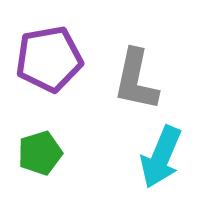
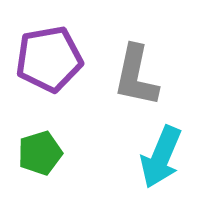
gray L-shape: moved 4 px up
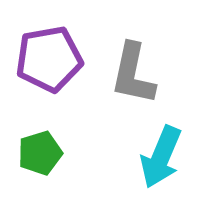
gray L-shape: moved 3 px left, 2 px up
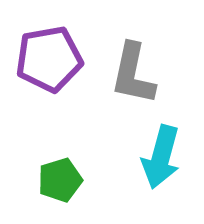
green pentagon: moved 20 px right, 27 px down
cyan arrow: rotated 8 degrees counterclockwise
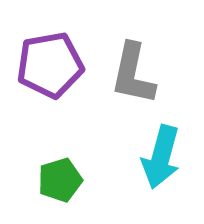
purple pentagon: moved 1 px right, 6 px down
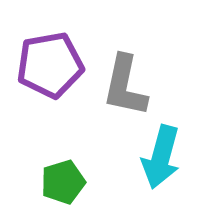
gray L-shape: moved 8 px left, 12 px down
green pentagon: moved 3 px right, 2 px down
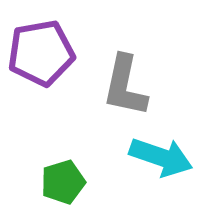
purple pentagon: moved 9 px left, 12 px up
cyan arrow: rotated 86 degrees counterclockwise
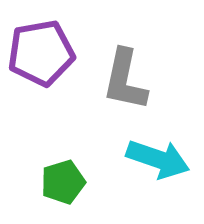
gray L-shape: moved 6 px up
cyan arrow: moved 3 px left, 2 px down
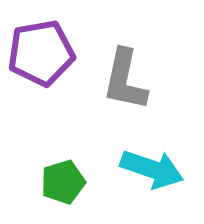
cyan arrow: moved 6 px left, 10 px down
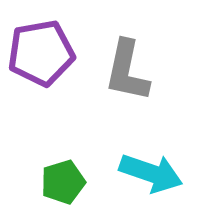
gray L-shape: moved 2 px right, 9 px up
cyan arrow: moved 1 px left, 4 px down
